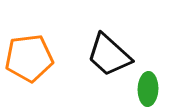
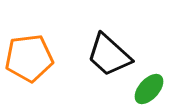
green ellipse: moved 1 px right; rotated 40 degrees clockwise
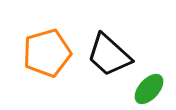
orange pentagon: moved 18 px right, 5 px up; rotated 9 degrees counterclockwise
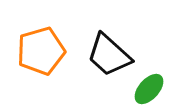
orange pentagon: moved 6 px left, 2 px up
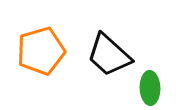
green ellipse: moved 1 px right, 1 px up; rotated 44 degrees counterclockwise
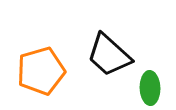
orange pentagon: moved 20 px down
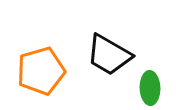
black trapezoid: rotated 12 degrees counterclockwise
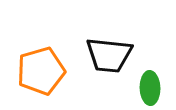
black trapezoid: rotated 24 degrees counterclockwise
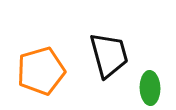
black trapezoid: rotated 111 degrees counterclockwise
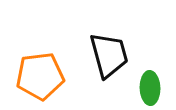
orange pentagon: moved 1 px left, 5 px down; rotated 9 degrees clockwise
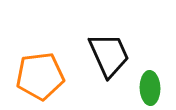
black trapezoid: rotated 9 degrees counterclockwise
